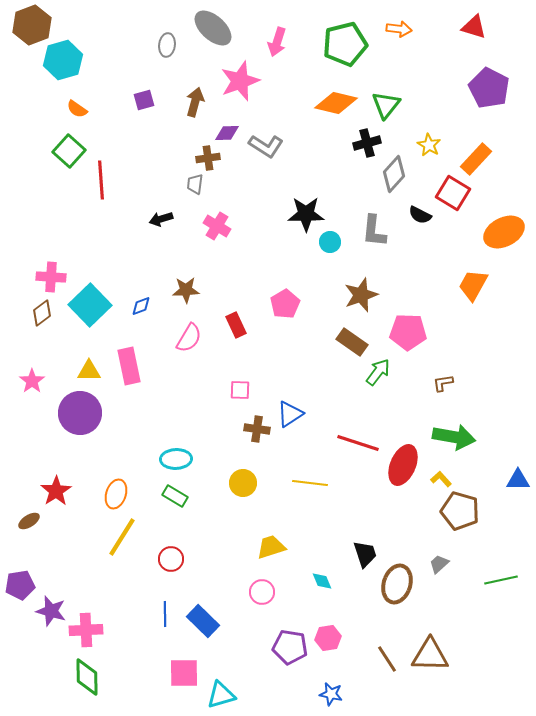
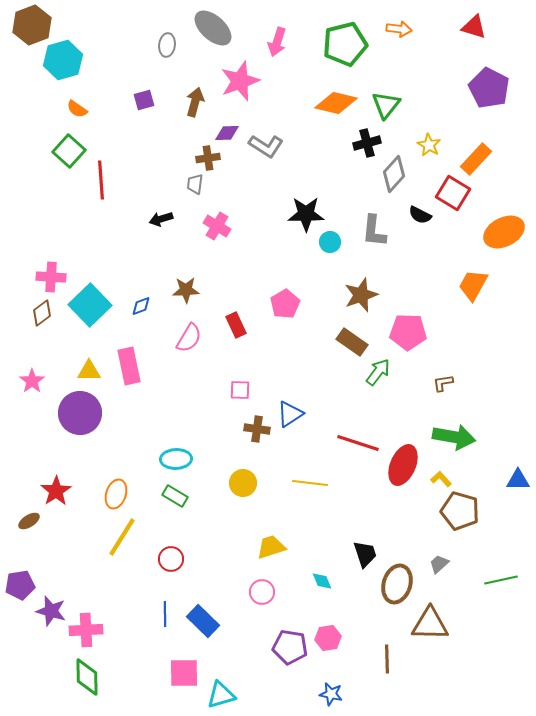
brown triangle at (430, 655): moved 31 px up
brown line at (387, 659): rotated 32 degrees clockwise
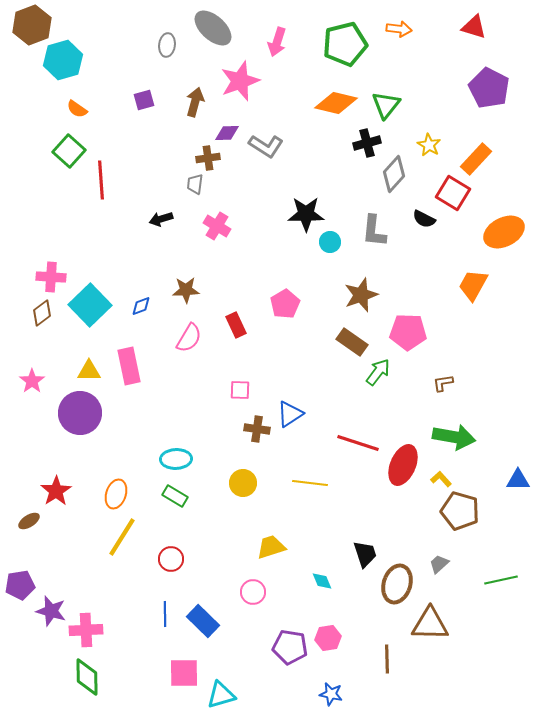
black semicircle at (420, 215): moved 4 px right, 4 px down
pink circle at (262, 592): moved 9 px left
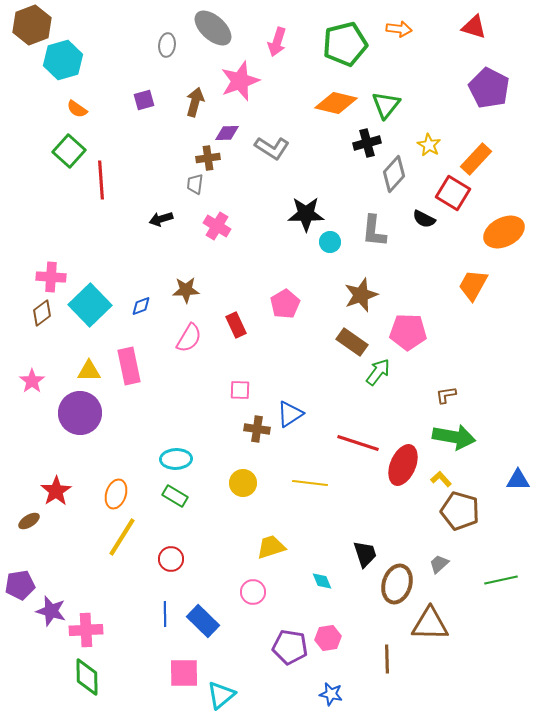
gray L-shape at (266, 146): moved 6 px right, 2 px down
brown L-shape at (443, 383): moved 3 px right, 12 px down
cyan triangle at (221, 695): rotated 24 degrees counterclockwise
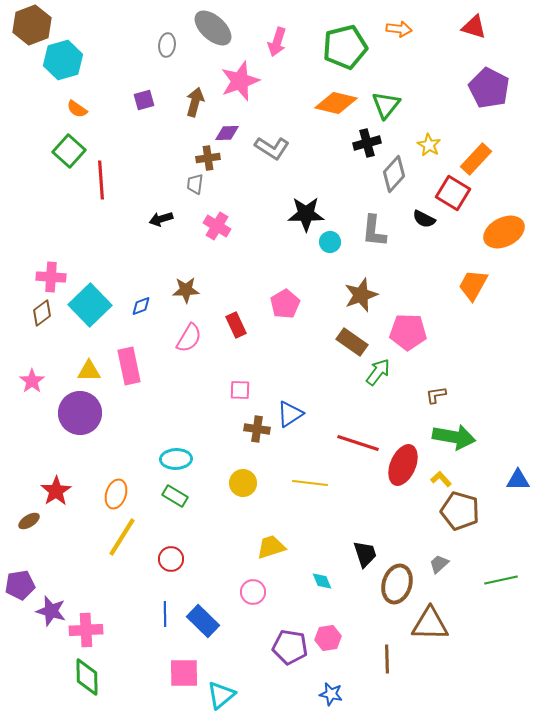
green pentagon at (345, 44): moved 3 px down
brown L-shape at (446, 395): moved 10 px left
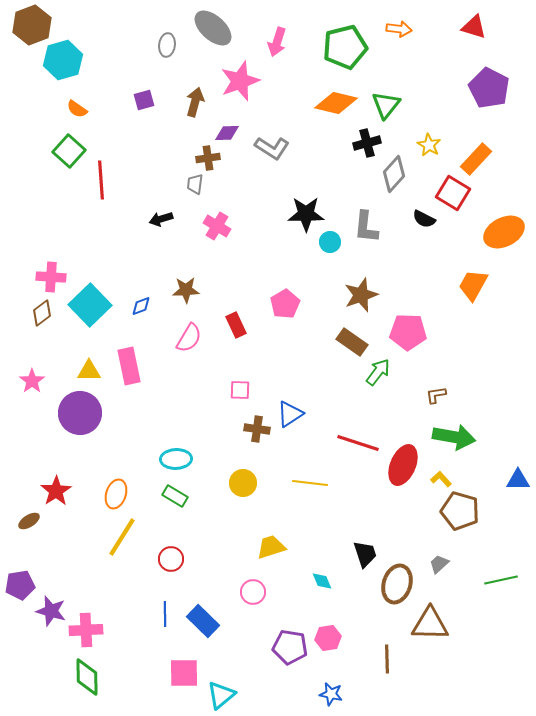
gray L-shape at (374, 231): moved 8 px left, 4 px up
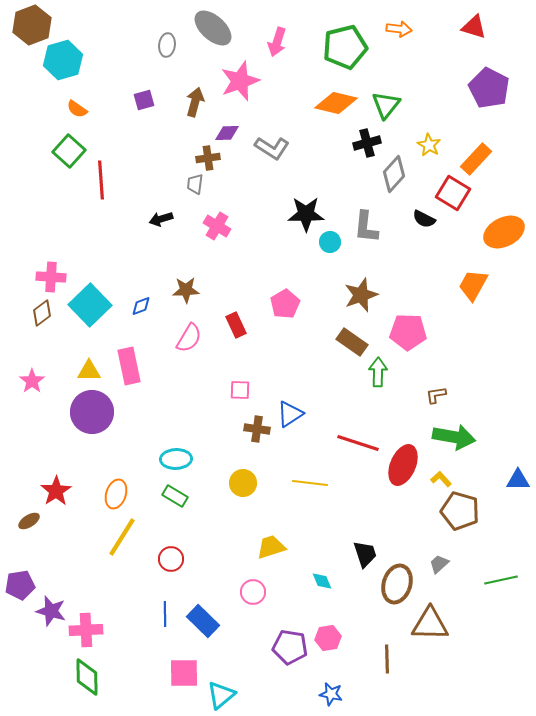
green arrow at (378, 372): rotated 36 degrees counterclockwise
purple circle at (80, 413): moved 12 px right, 1 px up
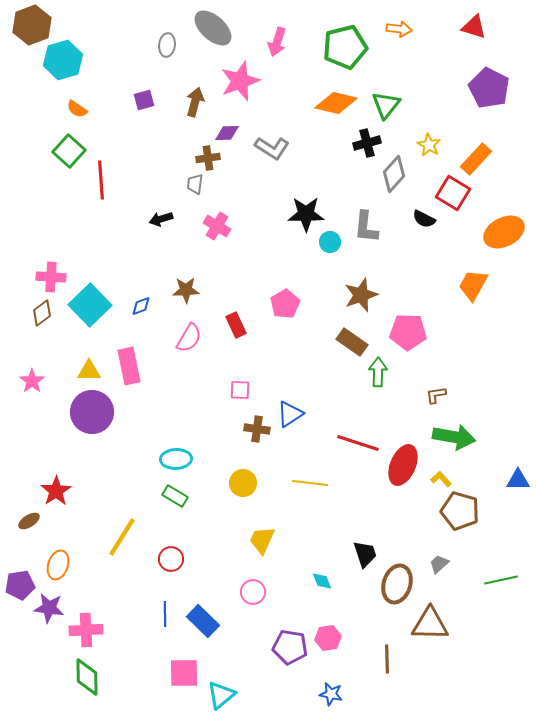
orange ellipse at (116, 494): moved 58 px left, 71 px down
yellow trapezoid at (271, 547): moved 9 px left, 7 px up; rotated 48 degrees counterclockwise
purple star at (51, 611): moved 2 px left, 3 px up; rotated 8 degrees counterclockwise
